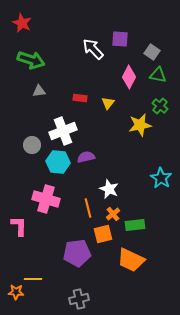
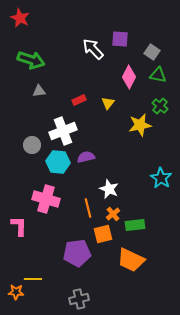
red star: moved 2 px left, 5 px up
red rectangle: moved 1 px left, 2 px down; rotated 32 degrees counterclockwise
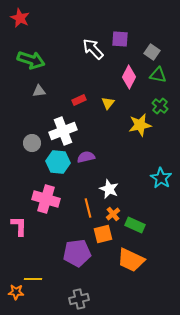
gray circle: moved 2 px up
green rectangle: rotated 30 degrees clockwise
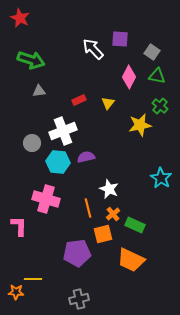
green triangle: moved 1 px left, 1 px down
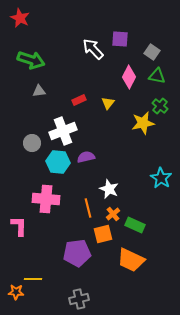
yellow star: moved 3 px right, 2 px up
pink cross: rotated 12 degrees counterclockwise
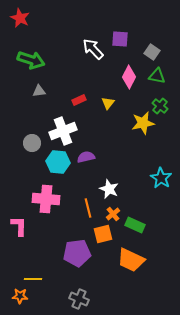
orange star: moved 4 px right, 4 px down
gray cross: rotated 36 degrees clockwise
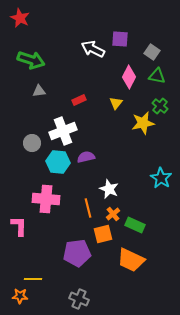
white arrow: rotated 20 degrees counterclockwise
yellow triangle: moved 8 px right
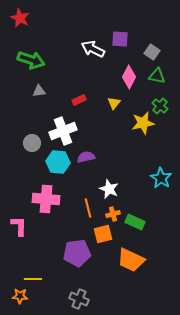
yellow triangle: moved 2 px left
orange cross: rotated 24 degrees clockwise
green rectangle: moved 3 px up
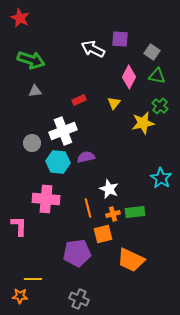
gray triangle: moved 4 px left
green rectangle: moved 10 px up; rotated 30 degrees counterclockwise
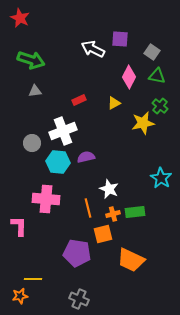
yellow triangle: rotated 24 degrees clockwise
purple pentagon: rotated 16 degrees clockwise
orange star: rotated 14 degrees counterclockwise
